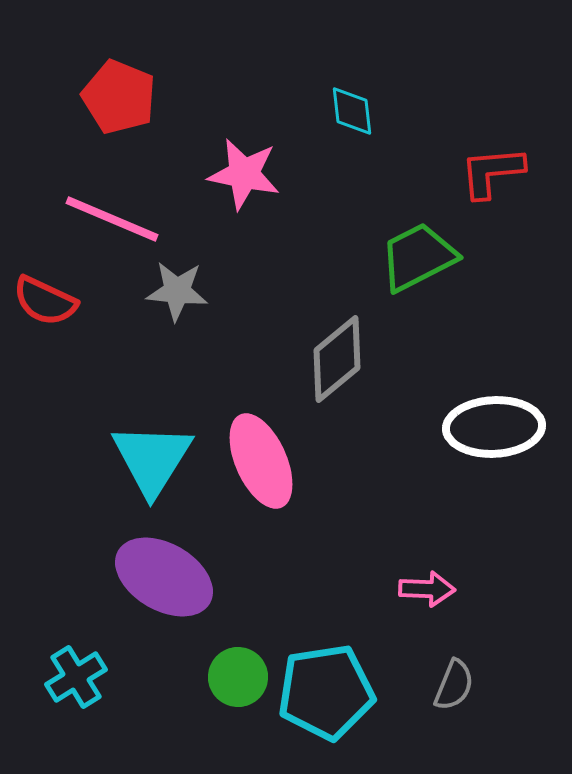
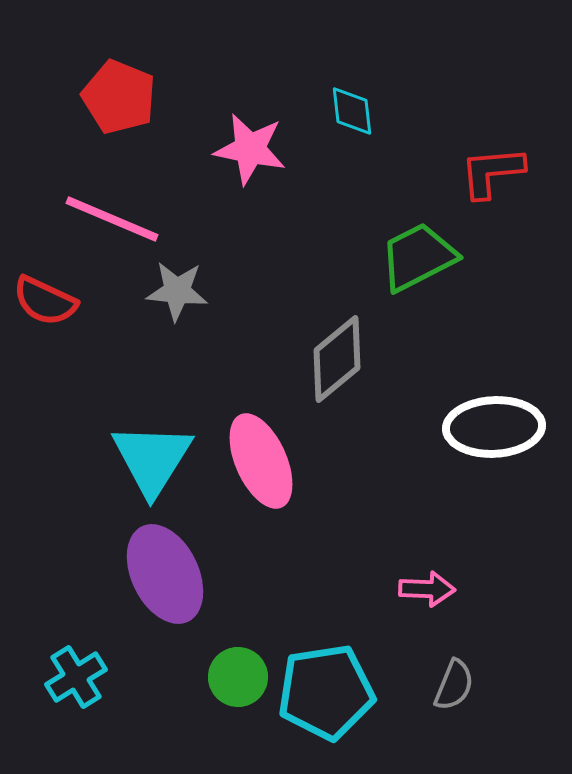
pink star: moved 6 px right, 25 px up
purple ellipse: moved 1 px right, 3 px up; rotated 34 degrees clockwise
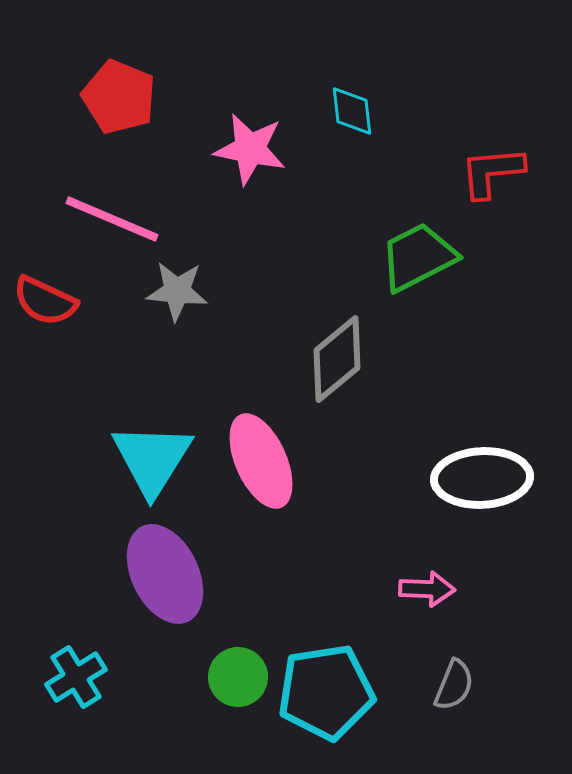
white ellipse: moved 12 px left, 51 px down
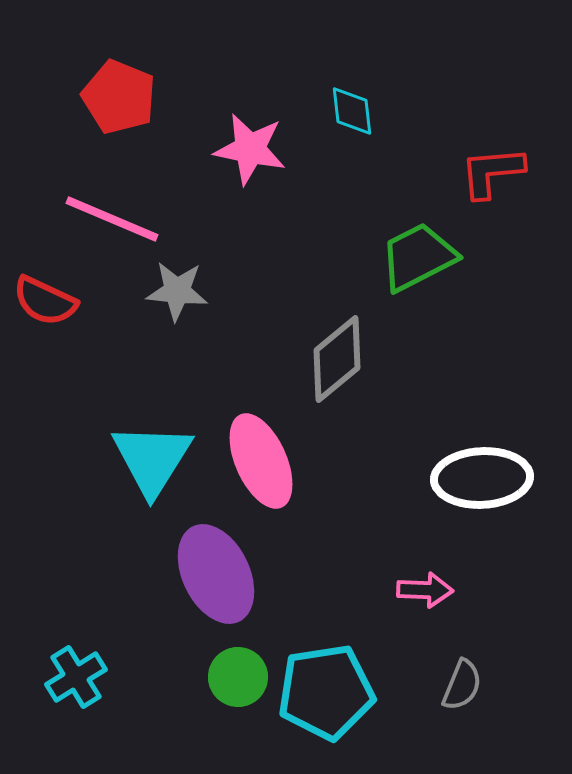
purple ellipse: moved 51 px right
pink arrow: moved 2 px left, 1 px down
gray semicircle: moved 8 px right
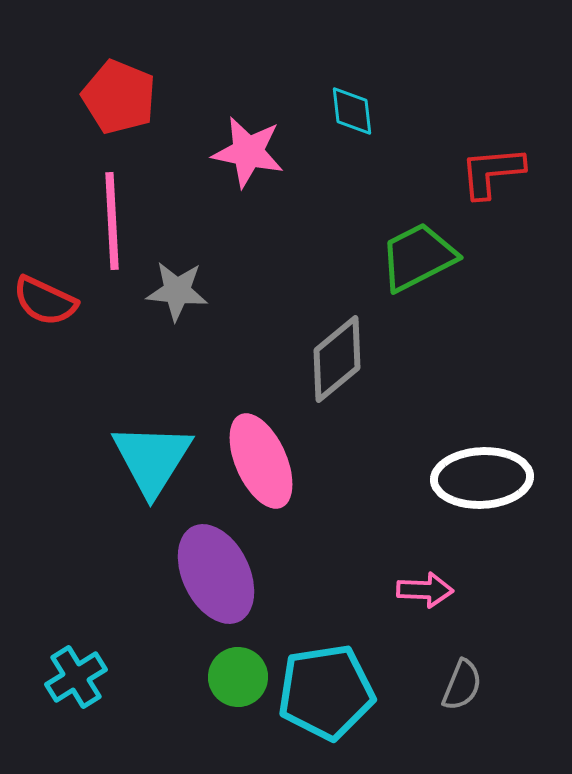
pink star: moved 2 px left, 3 px down
pink line: moved 2 px down; rotated 64 degrees clockwise
